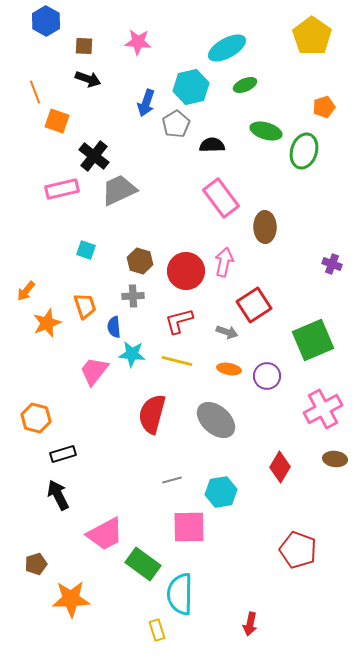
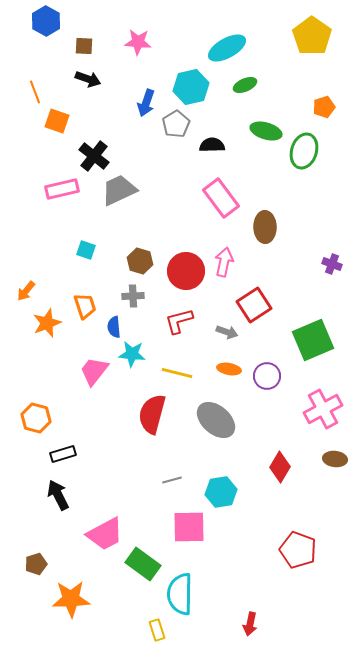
yellow line at (177, 361): moved 12 px down
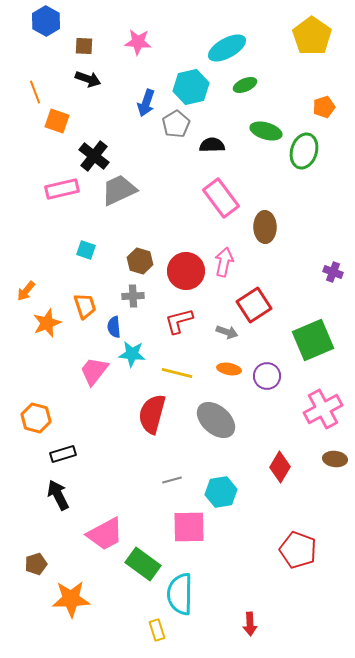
purple cross at (332, 264): moved 1 px right, 8 px down
red arrow at (250, 624): rotated 15 degrees counterclockwise
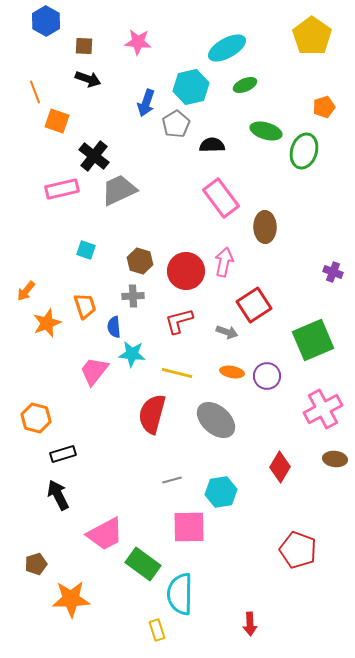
orange ellipse at (229, 369): moved 3 px right, 3 px down
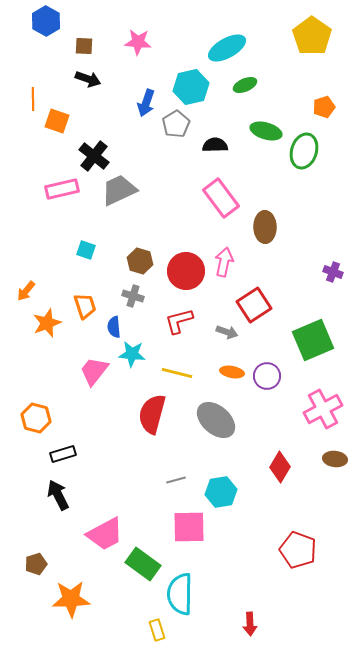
orange line at (35, 92): moved 2 px left, 7 px down; rotated 20 degrees clockwise
black semicircle at (212, 145): moved 3 px right
gray cross at (133, 296): rotated 20 degrees clockwise
gray line at (172, 480): moved 4 px right
